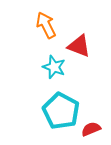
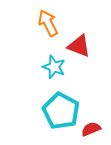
orange arrow: moved 2 px right, 2 px up
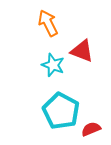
red triangle: moved 3 px right, 5 px down
cyan star: moved 1 px left, 2 px up
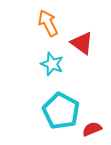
red triangle: moved 8 px up; rotated 15 degrees clockwise
cyan star: moved 1 px left, 1 px up
red semicircle: moved 1 px right
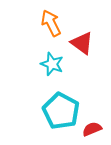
orange arrow: moved 3 px right
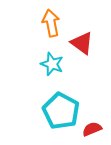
orange arrow: rotated 16 degrees clockwise
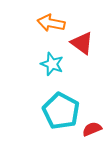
orange arrow: rotated 68 degrees counterclockwise
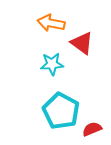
cyan star: rotated 25 degrees counterclockwise
